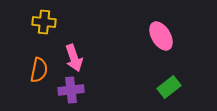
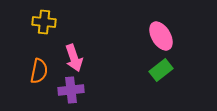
orange semicircle: moved 1 px down
green rectangle: moved 8 px left, 17 px up
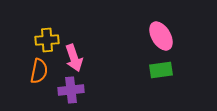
yellow cross: moved 3 px right, 18 px down; rotated 10 degrees counterclockwise
green rectangle: rotated 30 degrees clockwise
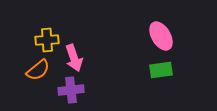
orange semicircle: moved 1 px left, 1 px up; rotated 40 degrees clockwise
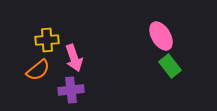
green rectangle: moved 9 px right, 4 px up; rotated 60 degrees clockwise
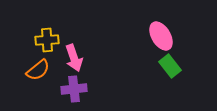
purple cross: moved 3 px right, 1 px up
